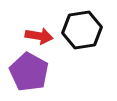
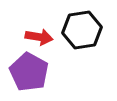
red arrow: moved 1 px down
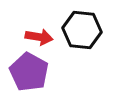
black hexagon: rotated 15 degrees clockwise
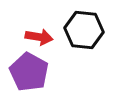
black hexagon: moved 2 px right
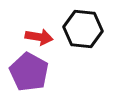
black hexagon: moved 1 px left, 1 px up
